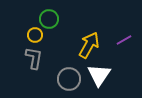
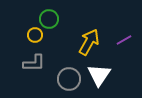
yellow arrow: moved 3 px up
gray L-shape: moved 5 px down; rotated 80 degrees clockwise
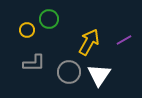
yellow circle: moved 8 px left, 5 px up
gray circle: moved 7 px up
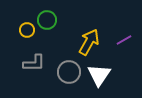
green circle: moved 2 px left, 1 px down
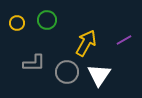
yellow circle: moved 10 px left, 7 px up
yellow arrow: moved 3 px left, 1 px down
gray circle: moved 2 px left
